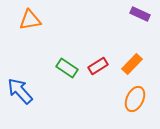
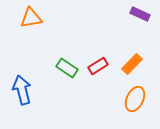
orange triangle: moved 1 px right, 2 px up
blue arrow: moved 2 px right, 1 px up; rotated 28 degrees clockwise
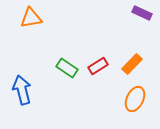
purple rectangle: moved 2 px right, 1 px up
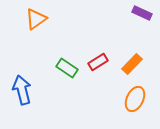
orange triangle: moved 5 px right, 1 px down; rotated 25 degrees counterclockwise
red rectangle: moved 4 px up
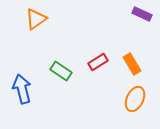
purple rectangle: moved 1 px down
orange rectangle: rotated 75 degrees counterclockwise
green rectangle: moved 6 px left, 3 px down
blue arrow: moved 1 px up
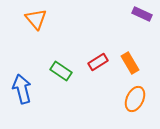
orange triangle: rotated 35 degrees counterclockwise
orange rectangle: moved 2 px left, 1 px up
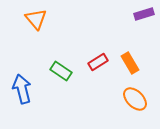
purple rectangle: moved 2 px right; rotated 42 degrees counterclockwise
orange ellipse: rotated 70 degrees counterclockwise
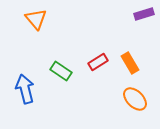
blue arrow: moved 3 px right
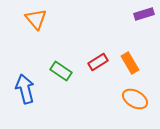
orange ellipse: rotated 15 degrees counterclockwise
